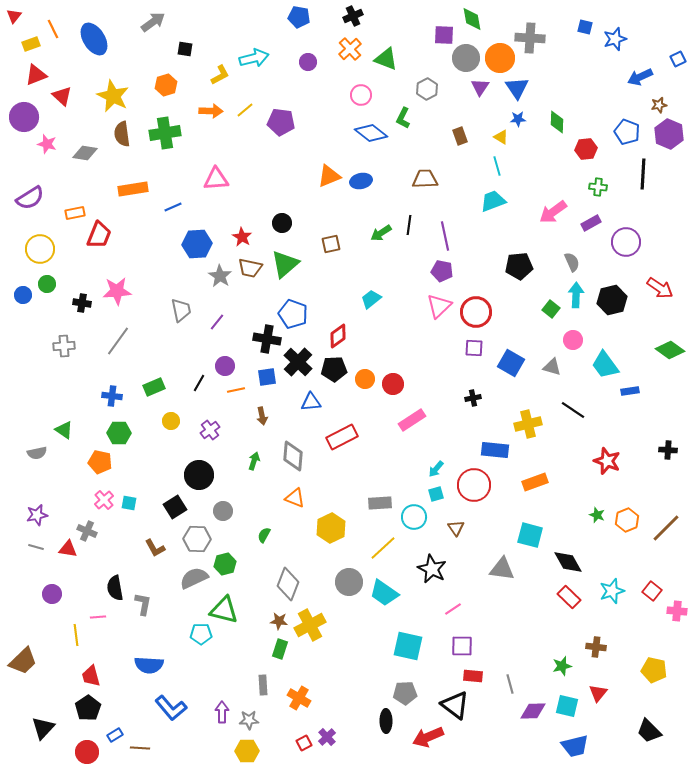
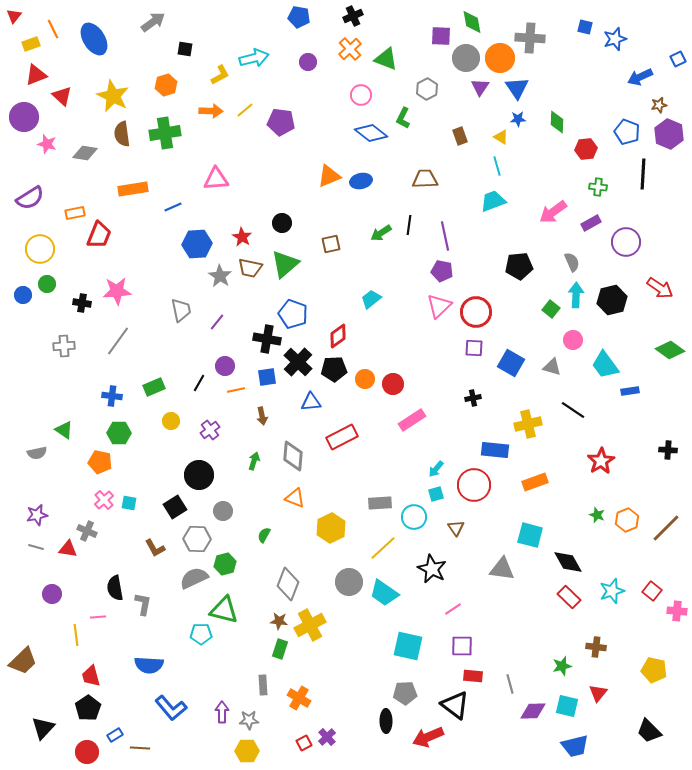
green diamond at (472, 19): moved 3 px down
purple square at (444, 35): moved 3 px left, 1 px down
red star at (607, 461): moved 6 px left; rotated 20 degrees clockwise
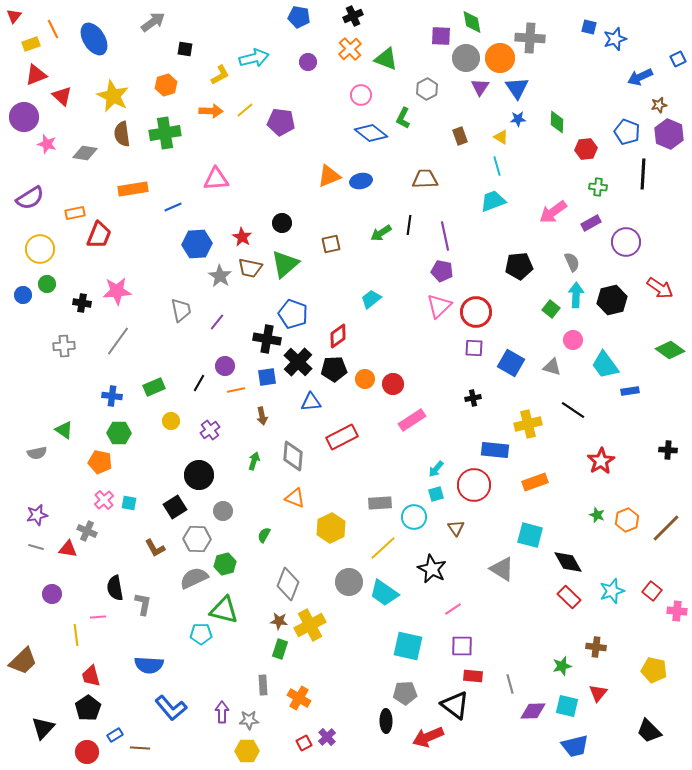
blue square at (585, 27): moved 4 px right
gray triangle at (502, 569): rotated 24 degrees clockwise
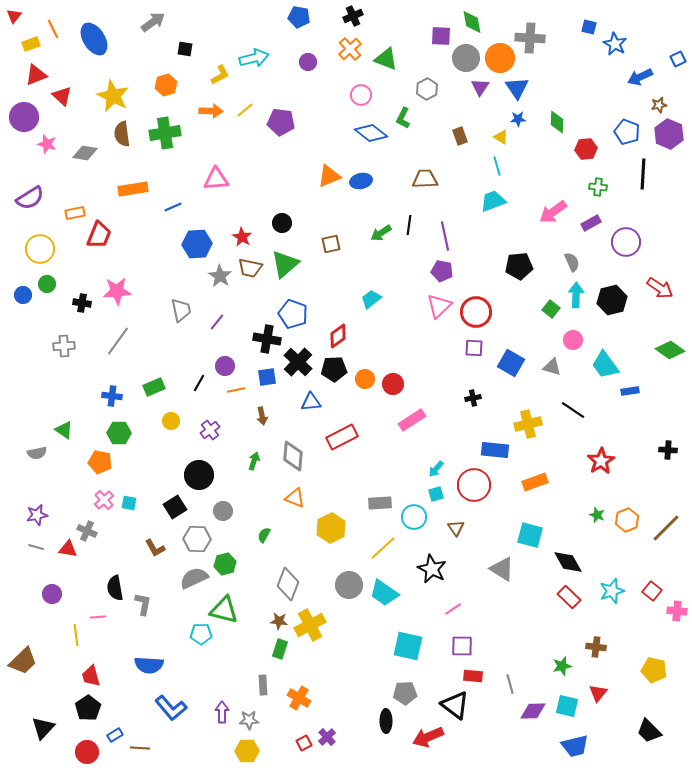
blue star at (615, 39): moved 5 px down; rotated 25 degrees counterclockwise
gray circle at (349, 582): moved 3 px down
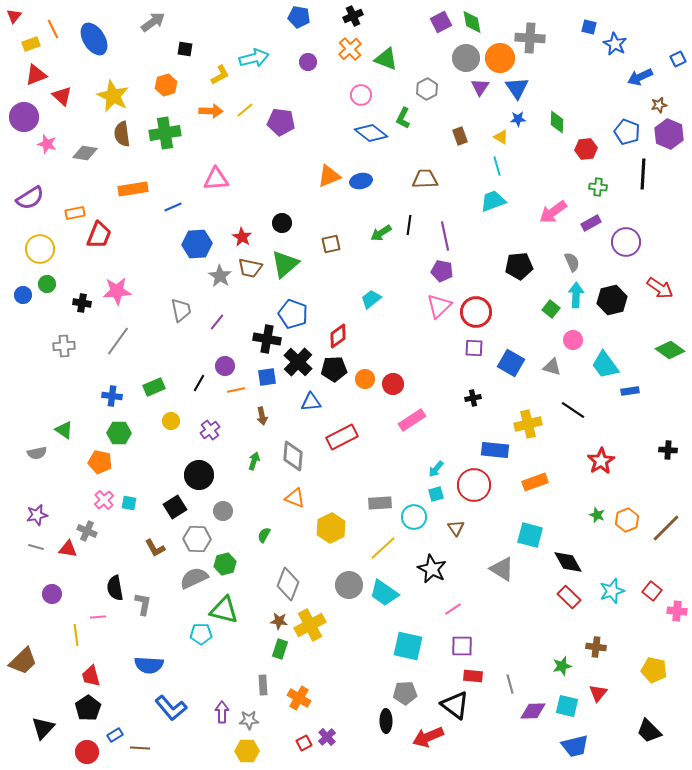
purple square at (441, 36): moved 14 px up; rotated 30 degrees counterclockwise
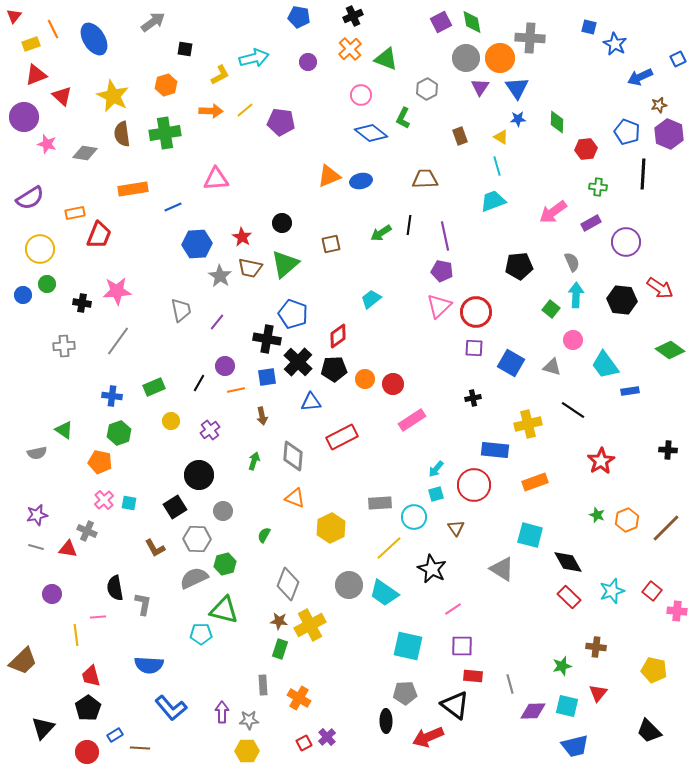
black hexagon at (612, 300): moved 10 px right; rotated 20 degrees clockwise
green hexagon at (119, 433): rotated 20 degrees counterclockwise
yellow line at (383, 548): moved 6 px right
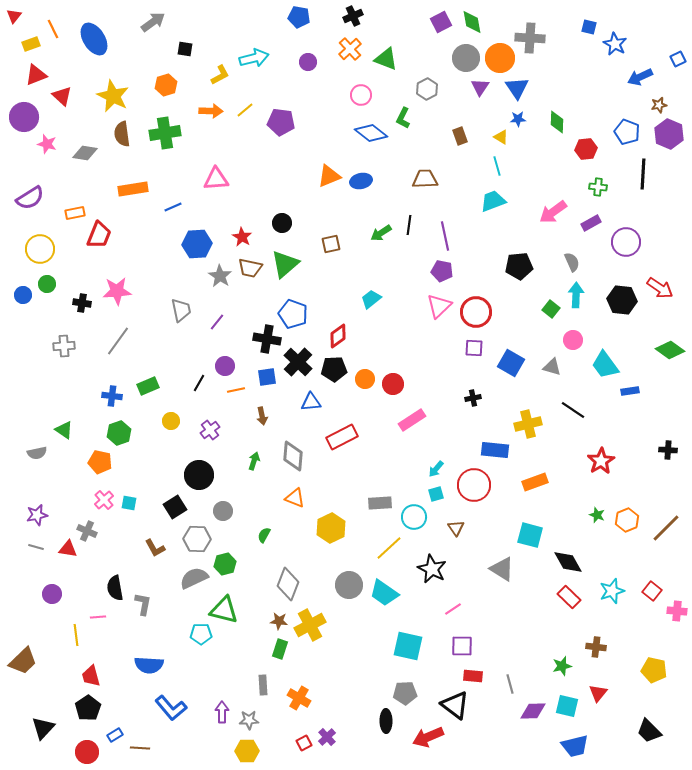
green rectangle at (154, 387): moved 6 px left, 1 px up
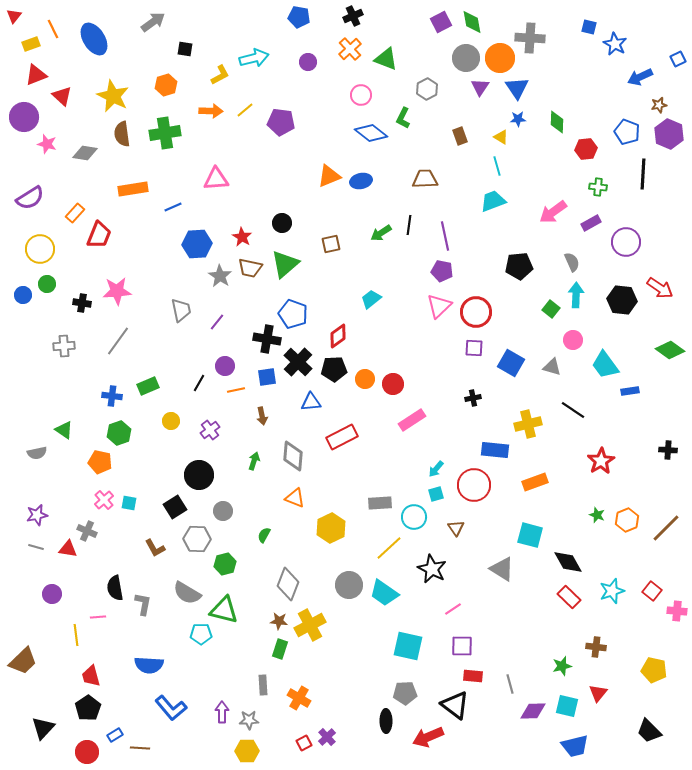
orange rectangle at (75, 213): rotated 36 degrees counterclockwise
gray semicircle at (194, 578): moved 7 px left, 15 px down; rotated 124 degrees counterclockwise
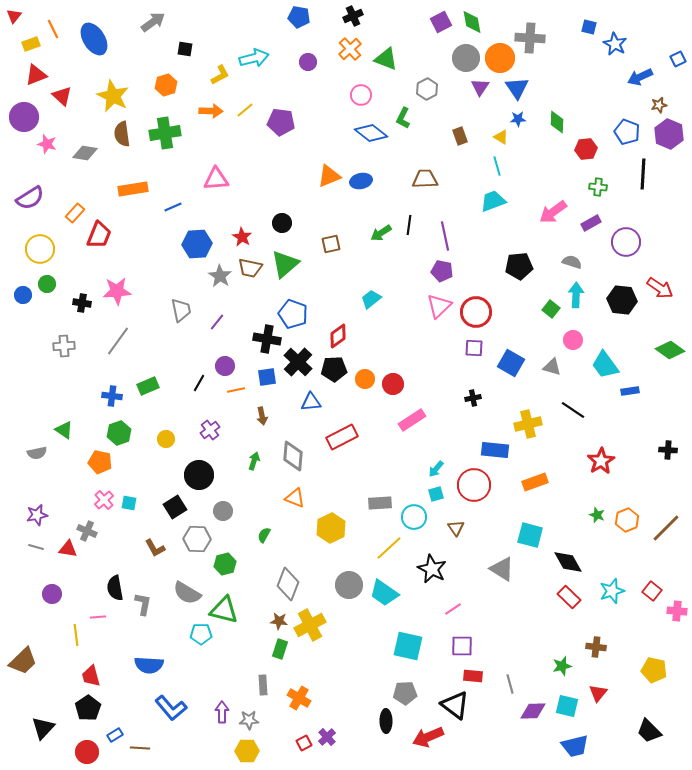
gray semicircle at (572, 262): rotated 48 degrees counterclockwise
yellow circle at (171, 421): moved 5 px left, 18 px down
